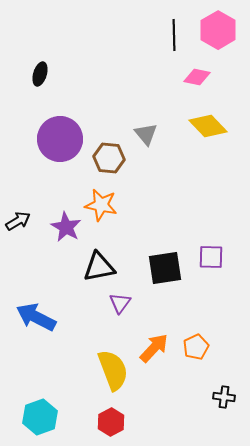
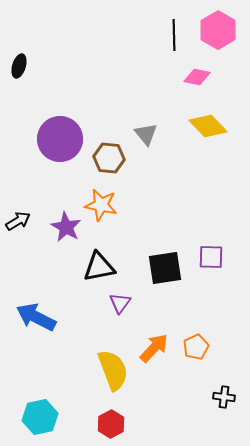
black ellipse: moved 21 px left, 8 px up
cyan hexagon: rotated 8 degrees clockwise
red hexagon: moved 2 px down
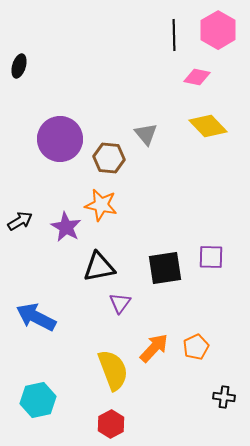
black arrow: moved 2 px right
cyan hexagon: moved 2 px left, 17 px up
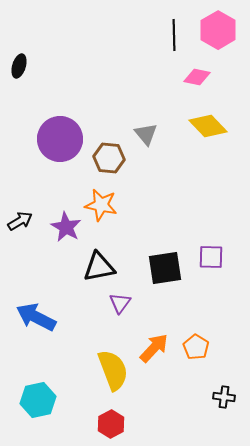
orange pentagon: rotated 15 degrees counterclockwise
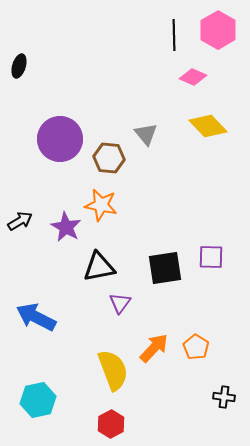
pink diamond: moved 4 px left; rotated 12 degrees clockwise
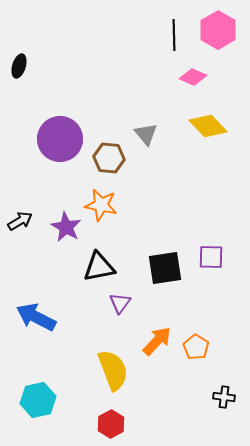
orange arrow: moved 3 px right, 7 px up
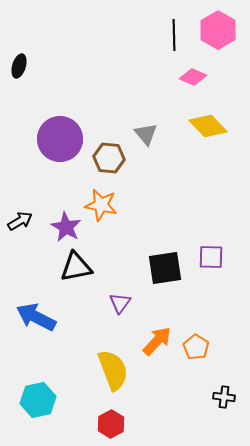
black triangle: moved 23 px left
